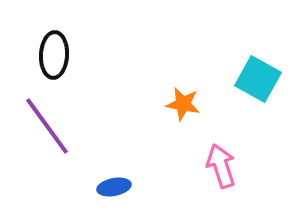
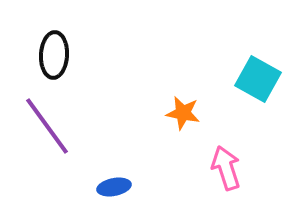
orange star: moved 9 px down
pink arrow: moved 5 px right, 2 px down
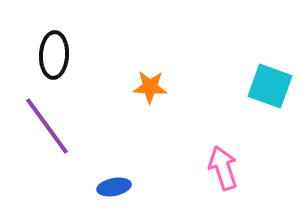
cyan square: moved 12 px right, 7 px down; rotated 9 degrees counterclockwise
orange star: moved 33 px left, 26 px up; rotated 8 degrees counterclockwise
pink arrow: moved 3 px left
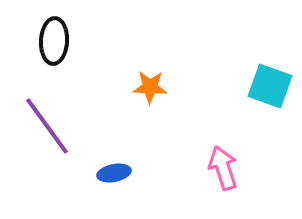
black ellipse: moved 14 px up
blue ellipse: moved 14 px up
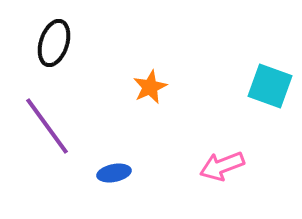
black ellipse: moved 2 px down; rotated 15 degrees clockwise
orange star: rotated 28 degrees counterclockwise
pink arrow: moved 1 px left, 2 px up; rotated 93 degrees counterclockwise
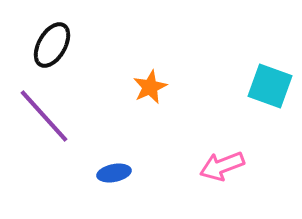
black ellipse: moved 2 px left, 2 px down; rotated 12 degrees clockwise
purple line: moved 3 px left, 10 px up; rotated 6 degrees counterclockwise
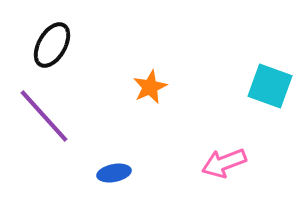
pink arrow: moved 2 px right, 3 px up
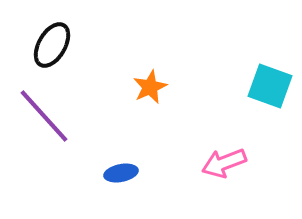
blue ellipse: moved 7 px right
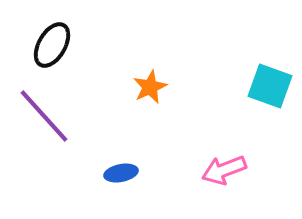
pink arrow: moved 7 px down
